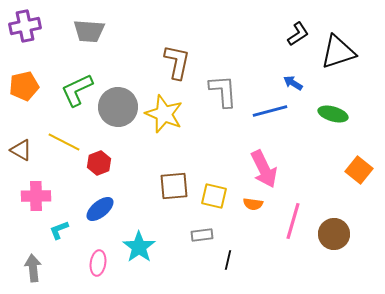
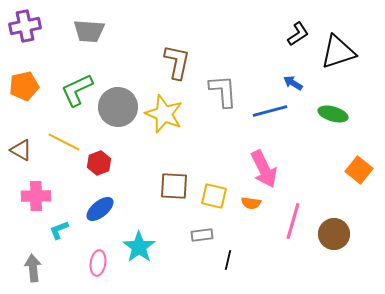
brown square: rotated 8 degrees clockwise
orange semicircle: moved 2 px left, 1 px up
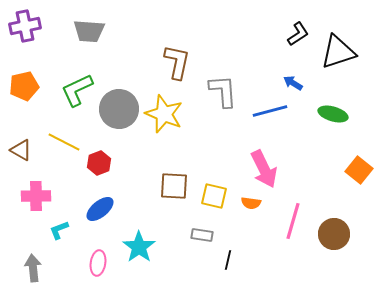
gray circle: moved 1 px right, 2 px down
gray rectangle: rotated 15 degrees clockwise
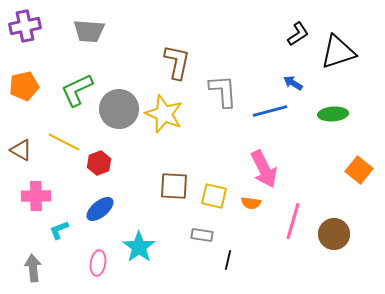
green ellipse: rotated 20 degrees counterclockwise
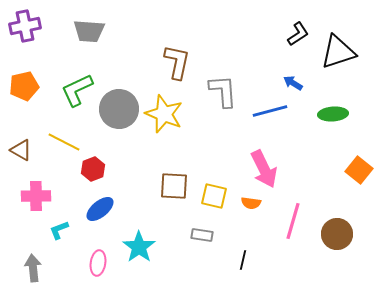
red hexagon: moved 6 px left, 6 px down
brown circle: moved 3 px right
black line: moved 15 px right
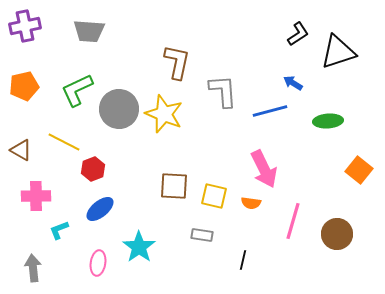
green ellipse: moved 5 px left, 7 px down
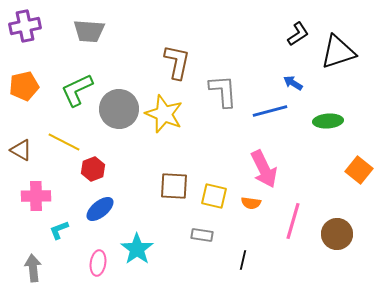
cyan star: moved 2 px left, 2 px down
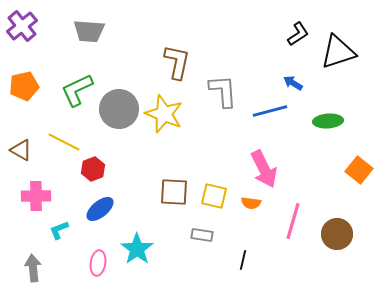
purple cross: moved 3 px left; rotated 28 degrees counterclockwise
brown square: moved 6 px down
